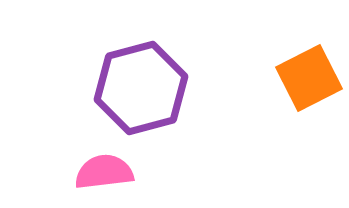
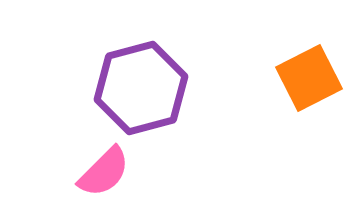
pink semicircle: rotated 142 degrees clockwise
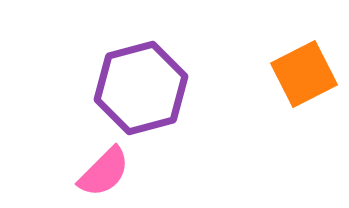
orange square: moved 5 px left, 4 px up
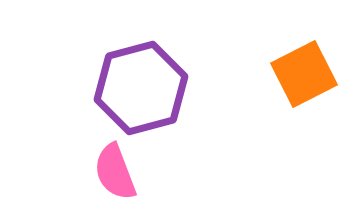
pink semicircle: moved 11 px right; rotated 114 degrees clockwise
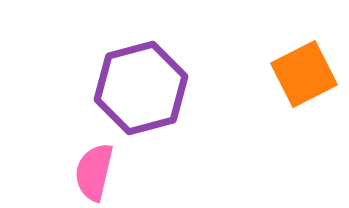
pink semicircle: moved 21 px left; rotated 34 degrees clockwise
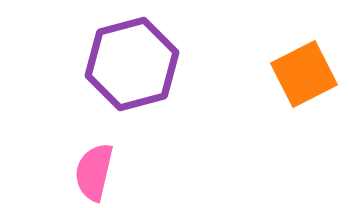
purple hexagon: moved 9 px left, 24 px up
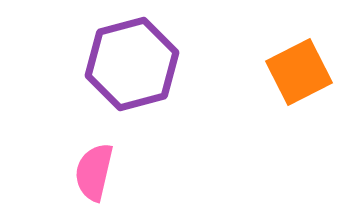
orange square: moved 5 px left, 2 px up
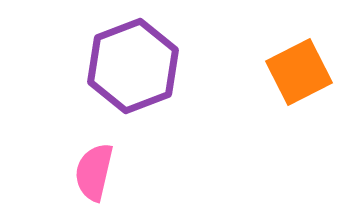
purple hexagon: moved 1 px right, 2 px down; rotated 6 degrees counterclockwise
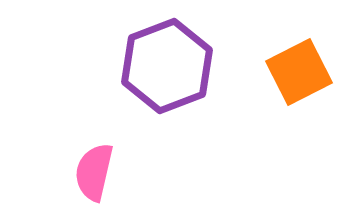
purple hexagon: moved 34 px right
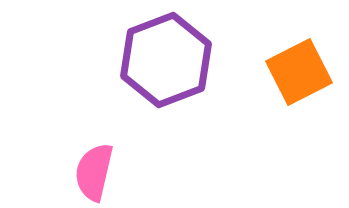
purple hexagon: moved 1 px left, 6 px up
